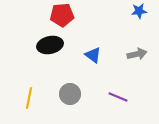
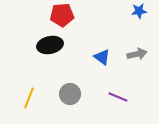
blue triangle: moved 9 px right, 2 px down
yellow line: rotated 10 degrees clockwise
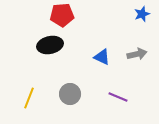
blue star: moved 3 px right, 3 px down; rotated 14 degrees counterclockwise
blue triangle: rotated 12 degrees counterclockwise
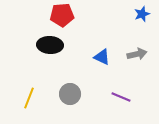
black ellipse: rotated 15 degrees clockwise
purple line: moved 3 px right
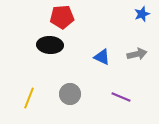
red pentagon: moved 2 px down
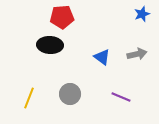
blue triangle: rotated 12 degrees clockwise
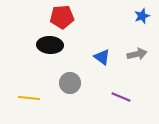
blue star: moved 2 px down
gray circle: moved 11 px up
yellow line: rotated 75 degrees clockwise
